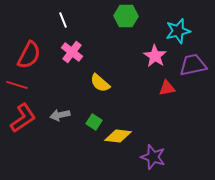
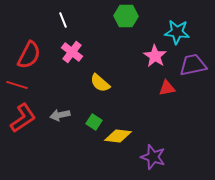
cyan star: moved 1 px left, 1 px down; rotated 20 degrees clockwise
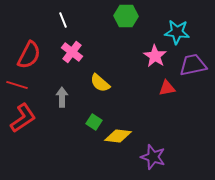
gray arrow: moved 2 px right, 18 px up; rotated 102 degrees clockwise
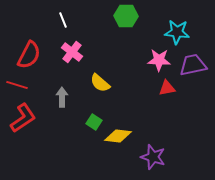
pink star: moved 4 px right, 4 px down; rotated 30 degrees counterclockwise
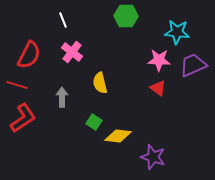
purple trapezoid: rotated 12 degrees counterclockwise
yellow semicircle: rotated 35 degrees clockwise
red triangle: moved 9 px left; rotated 48 degrees clockwise
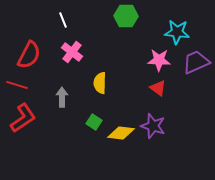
purple trapezoid: moved 3 px right, 3 px up
yellow semicircle: rotated 15 degrees clockwise
yellow diamond: moved 3 px right, 3 px up
purple star: moved 31 px up
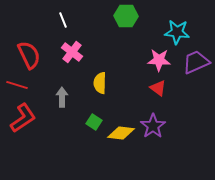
red semicircle: rotated 52 degrees counterclockwise
purple star: rotated 20 degrees clockwise
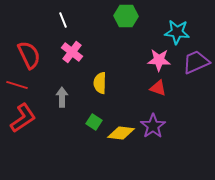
red triangle: rotated 18 degrees counterclockwise
